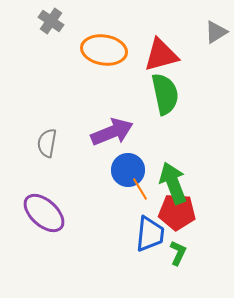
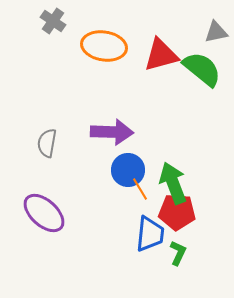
gray cross: moved 2 px right
gray triangle: rotated 20 degrees clockwise
orange ellipse: moved 4 px up
green semicircle: moved 37 px right, 25 px up; rotated 39 degrees counterclockwise
purple arrow: rotated 24 degrees clockwise
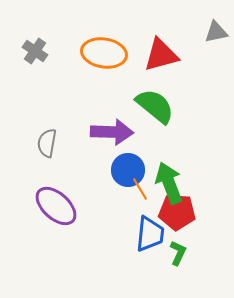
gray cross: moved 18 px left, 30 px down
orange ellipse: moved 7 px down
green semicircle: moved 47 px left, 37 px down
green arrow: moved 4 px left
purple ellipse: moved 12 px right, 7 px up
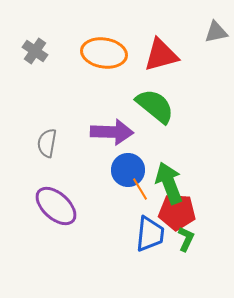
green L-shape: moved 8 px right, 14 px up
